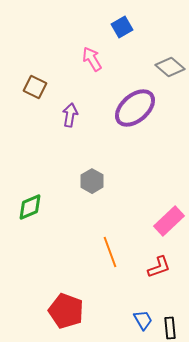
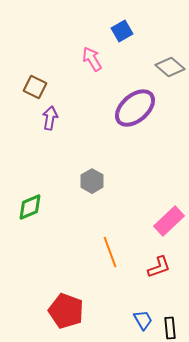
blue square: moved 4 px down
purple arrow: moved 20 px left, 3 px down
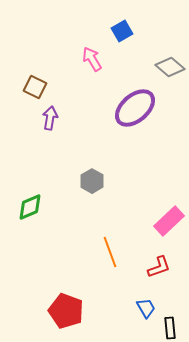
blue trapezoid: moved 3 px right, 12 px up
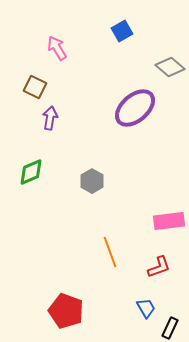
pink arrow: moved 35 px left, 11 px up
green diamond: moved 1 px right, 35 px up
pink rectangle: rotated 36 degrees clockwise
black rectangle: rotated 30 degrees clockwise
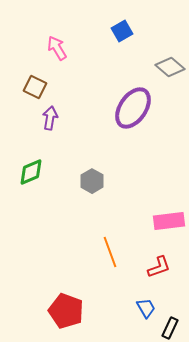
purple ellipse: moved 2 px left; rotated 15 degrees counterclockwise
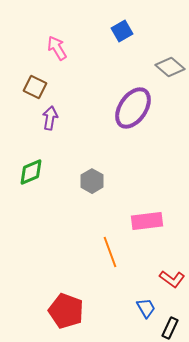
pink rectangle: moved 22 px left
red L-shape: moved 13 px right, 12 px down; rotated 55 degrees clockwise
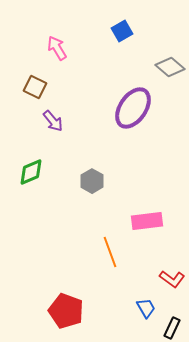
purple arrow: moved 3 px right, 3 px down; rotated 130 degrees clockwise
black rectangle: moved 2 px right
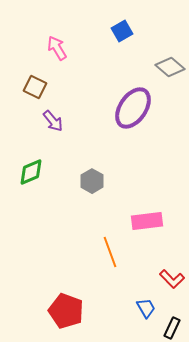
red L-shape: rotated 10 degrees clockwise
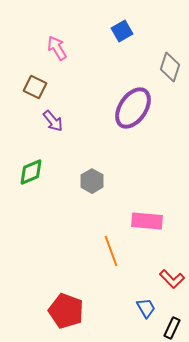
gray diamond: rotated 68 degrees clockwise
pink rectangle: rotated 12 degrees clockwise
orange line: moved 1 px right, 1 px up
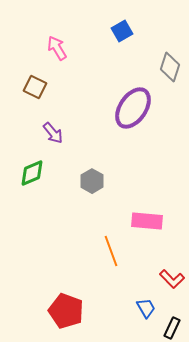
purple arrow: moved 12 px down
green diamond: moved 1 px right, 1 px down
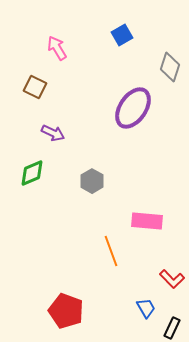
blue square: moved 4 px down
purple arrow: rotated 25 degrees counterclockwise
